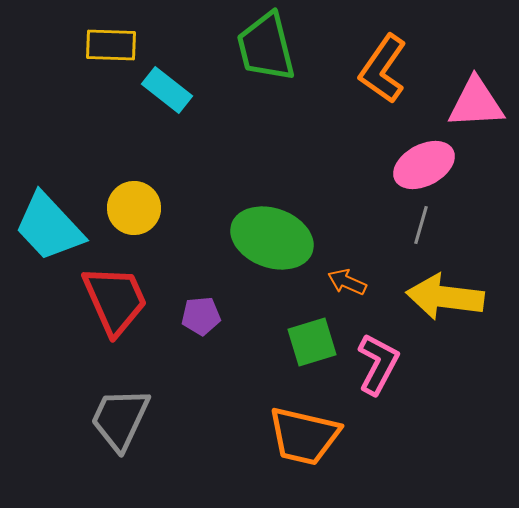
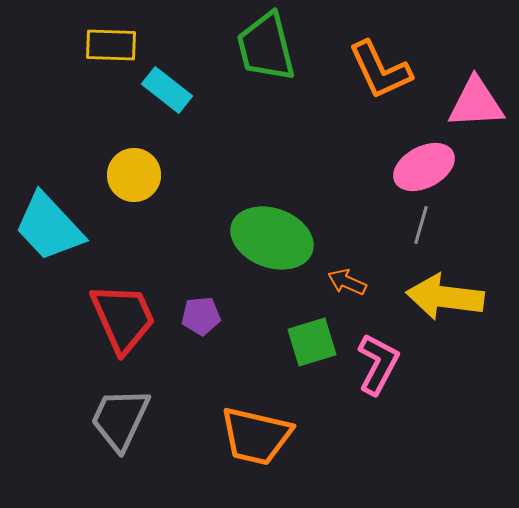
orange L-shape: moved 3 px left, 1 px down; rotated 60 degrees counterclockwise
pink ellipse: moved 2 px down
yellow circle: moved 33 px up
red trapezoid: moved 8 px right, 18 px down
orange trapezoid: moved 48 px left
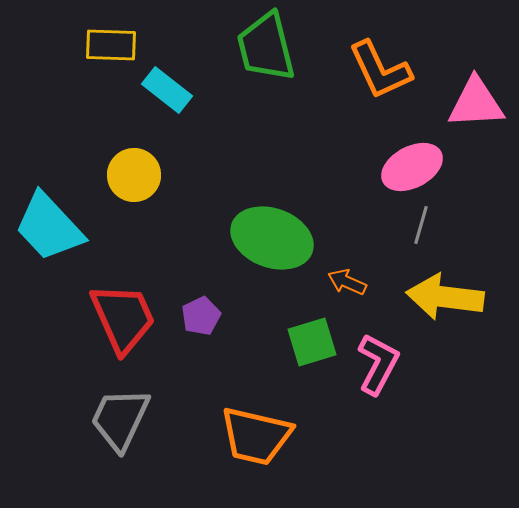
pink ellipse: moved 12 px left
purple pentagon: rotated 21 degrees counterclockwise
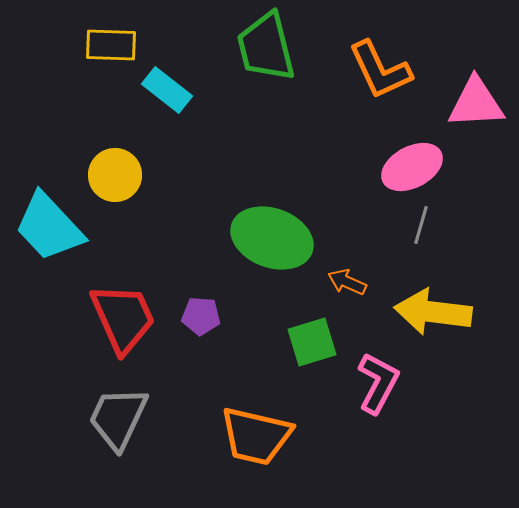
yellow circle: moved 19 px left
yellow arrow: moved 12 px left, 15 px down
purple pentagon: rotated 30 degrees clockwise
pink L-shape: moved 19 px down
gray trapezoid: moved 2 px left, 1 px up
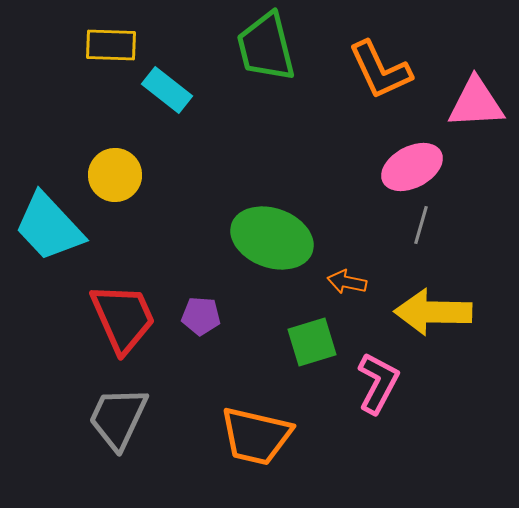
orange arrow: rotated 12 degrees counterclockwise
yellow arrow: rotated 6 degrees counterclockwise
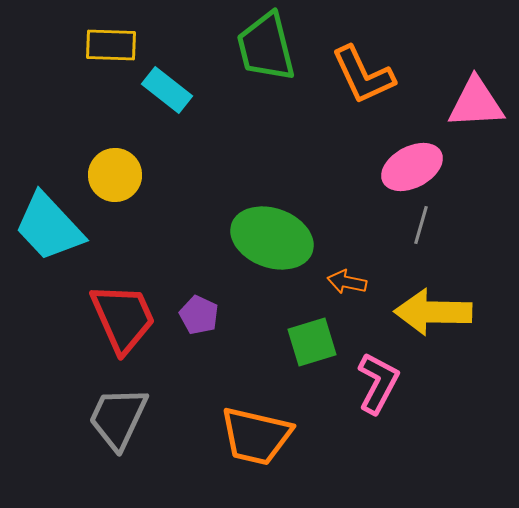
orange L-shape: moved 17 px left, 5 px down
purple pentagon: moved 2 px left, 1 px up; rotated 21 degrees clockwise
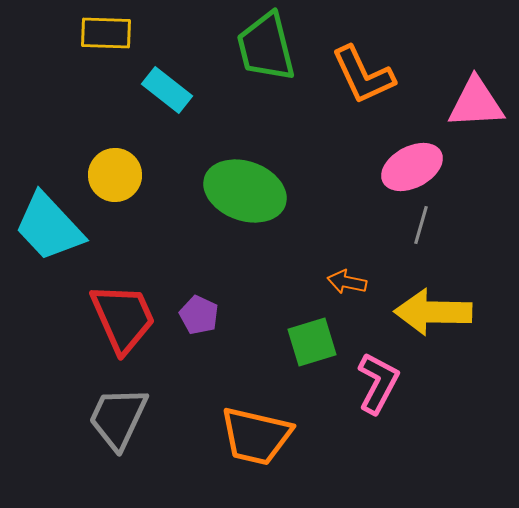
yellow rectangle: moved 5 px left, 12 px up
green ellipse: moved 27 px left, 47 px up
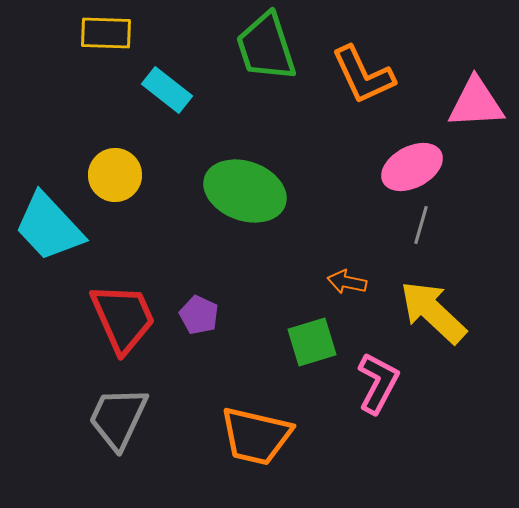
green trapezoid: rotated 4 degrees counterclockwise
yellow arrow: rotated 42 degrees clockwise
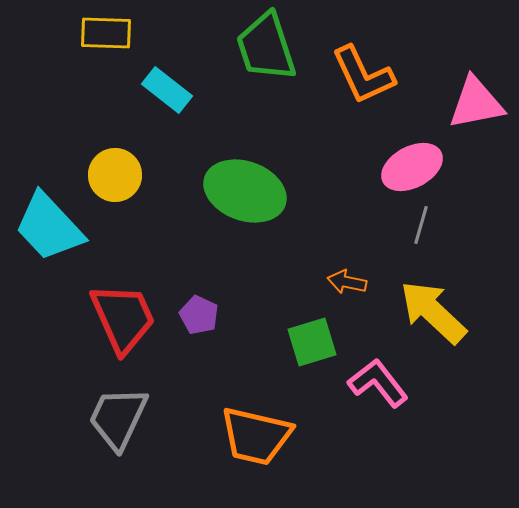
pink triangle: rotated 8 degrees counterclockwise
pink L-shape: rotated 66 degrees counterclockwise
